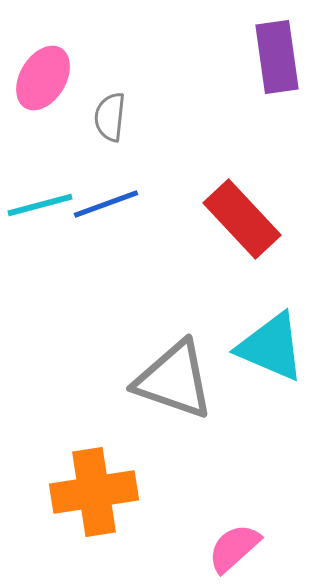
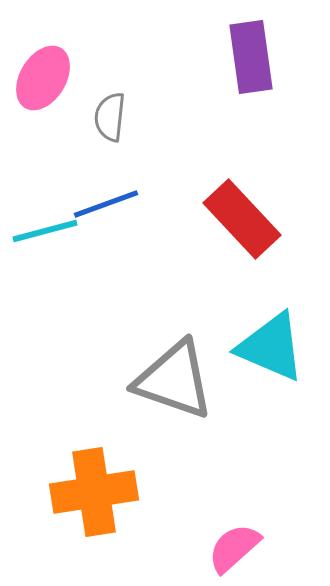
purple rectangle: moved 26 px left
cyan line: moved 5 px right, 26 px down
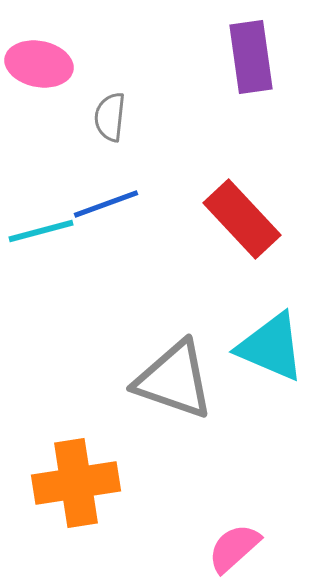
pink ellipse: moved 4 px left, 14 px up; rotated 70 degrees clockwise
cyan line: moved 4 px left
orange cross: moved 18 px left, 9 px up
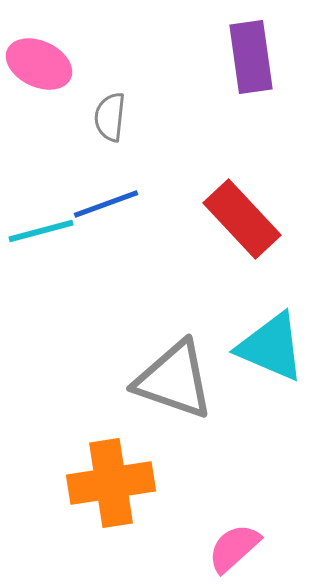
pink ellipse: rotated 14 degrees clockwise
orange cross: moved 35 px right
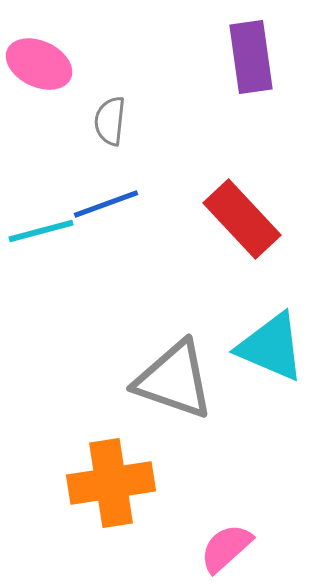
gray semicircle: moved 4 px down
pink semicircle: moved 8 px left
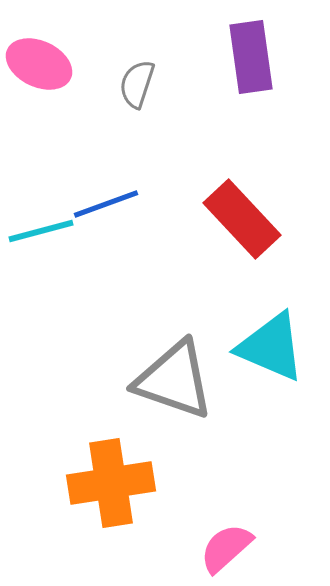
gray semicircle: moved 27 px right, 37 px up; rotated 12 degrees clockwise
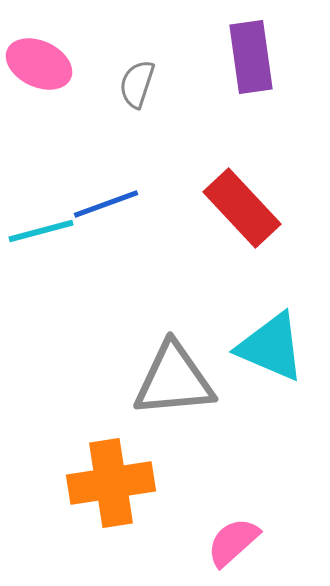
red rectangle: moved 11 px up
gray triangle: rotated 24 degrees counterclockwise
pink semicircle: moved 7 px right, 6 px up
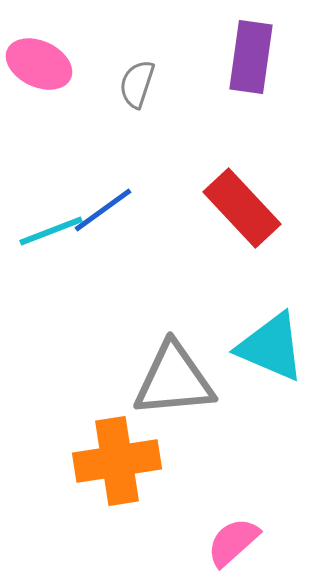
purple rectangle: rotated 16 degrees clockwise
blue line: moved 3 px left, 6 px down; rotated 16 degrees counterclockwise
cyan line: moved 10 px right; rotated 6 degrees counterclockwise
orange cross: moved 6 px right, 22 px up
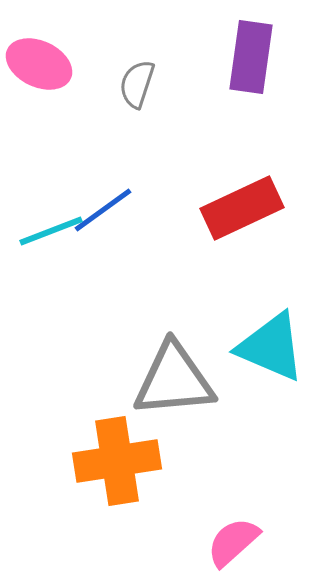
red rectangle: rotated 72 degrees counterclockwise
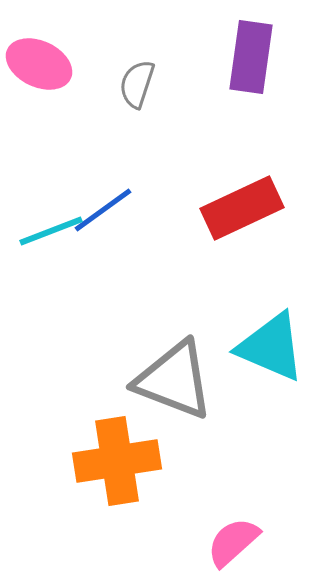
gray triangle: rotated 26 degrees clockwise
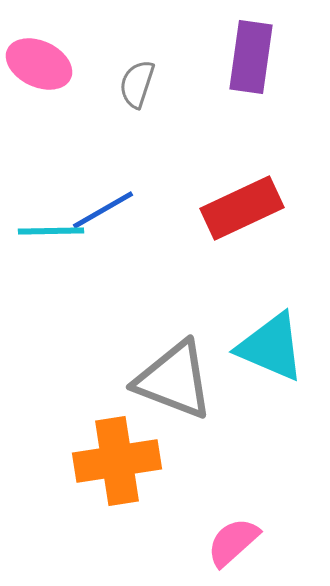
blue line: rotated 6 degrees clockwise
cyan line: rotated 20 degrees clockwise
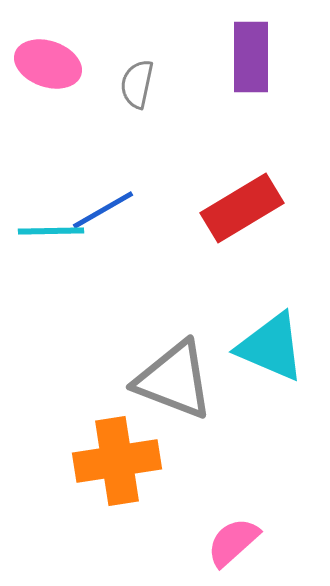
purple rectangle: rotated 8 degrees counterclockwise
pink ellipse: moved 9 px right; rotated 6 degrees counterclockwise
gray semicircle: rotated 6 degrees counterclockwise
red rectangle: rotated 6 degrees counterclockwise
